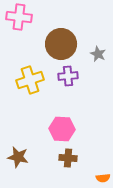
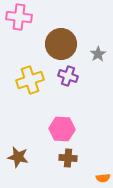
gray star: rotated 14 degrees clockwise
purple cross: rotated 24 degrees clockwise
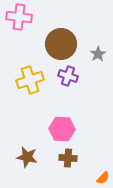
brown star: moved 9 px right
orange semicircle: rotated 40 degrees counterclockwise
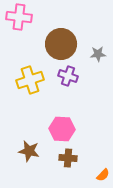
gray star: rotated 28 degrees clockwise
brown star: moved 2 px right, 6 px up
orange semicircle: moved 3 px up
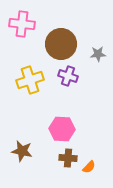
pink cross: moved 3 px right, 7 px down
brown star: moved 7 px left
orange semicircle: moved 14 px left, 8 px up
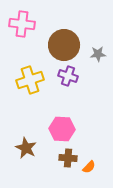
brown circle: moved 3 px right, 1 px down
brown star: moved 4 px right, 3 px up; rotated 15 degrees clockwise
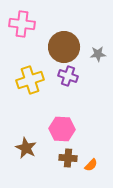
brown circle: moved 2 px down
orange semicircle: moved 2 px right, 2 px up
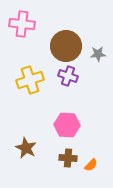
brown circle: moved 2 px right, 1 px up
pink hexagon: moved 5 px right, 4 px up
